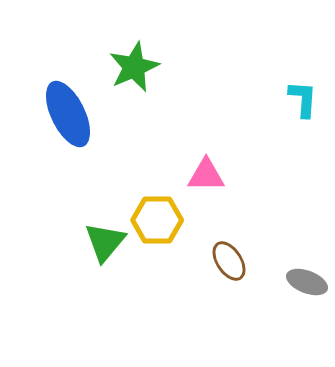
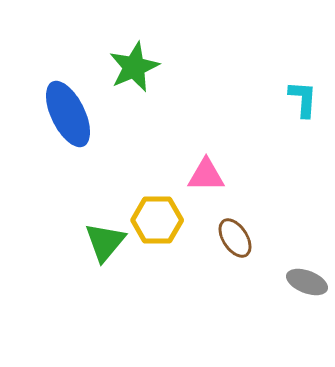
brown ellipse: moved 6 px right, 23 px up
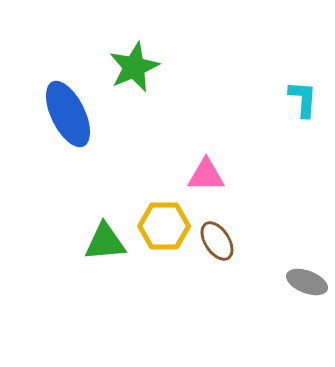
yellow hexagon: moved 7 px right, 6 px down
brown ellipse: moved 18 px left, 3 px down
green triangle: rotated 45 degrees clockwise
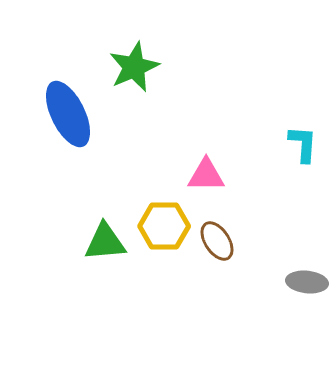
cyan L-shape: moved 45 px down
gray ellipse: rotated 15 degrees counterclockwise
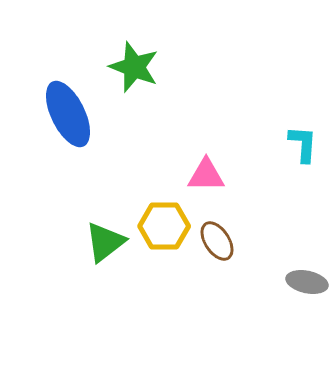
green star: rotated 27 degrees counterclockwise
green triangle: rotated 33 degrees counterclockwise
gray ellipse: rotated 6 degrees clockwise
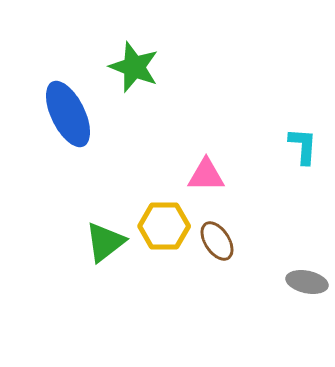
cyan L-shape: moved 2 px down
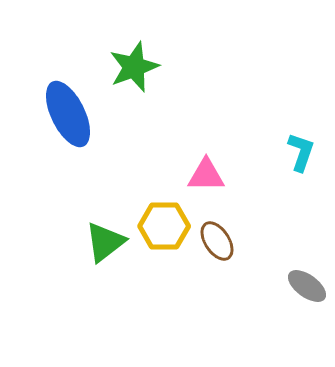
green star: rotated 30 degrees clockwise
cyan L-shape: moved 2 px left, 6 px down; rotated 15 degrees clockwise
gray ellipse: moved 4 px down; rotated 24 degrees clockwise
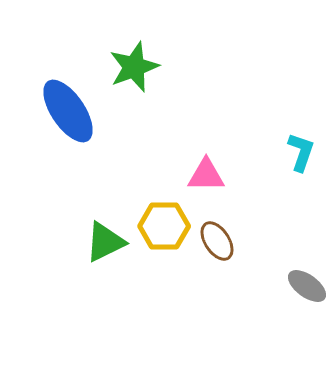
blue ellipse: moved 3 px up; rotated 8 degrees counterclockwise
green triangle: rotated 12 degrees clockwise
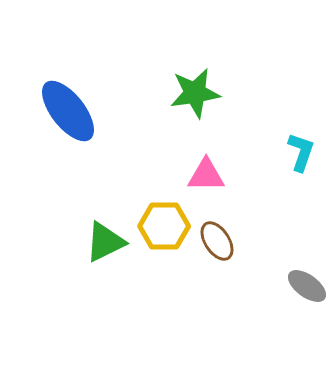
green star: moved 61 px right, 26 px down; rotated 12 degrees clockwise
blue ellipse: rotated 4 degrees counterclockwise
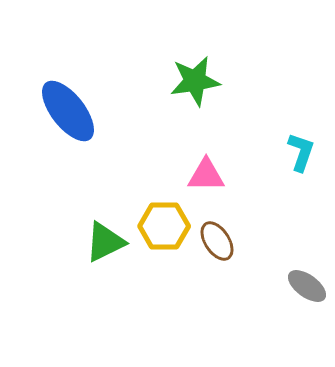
green star: moved 12 px up
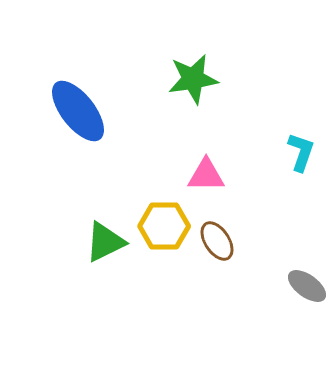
green star: moved 2 px left, 2 px up
blue ellipse: moved 10 px right
